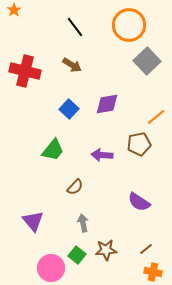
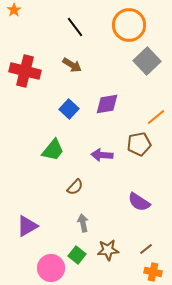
purple triangle: moved 6 px left, 5 px down; rotated 40 degrees clockwise
brown star: moved 2 px right
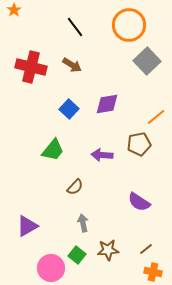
red cross: moved 6 px right, 4 px up
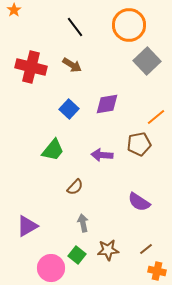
orange cross: moved 4 px right, 1 px up
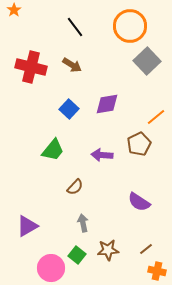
orange circle: moved 1 px right, 1 px down
brown pentagon: rotated 15 degrees counterclockwise
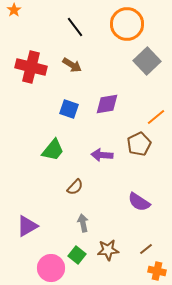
orange circle: moved 3 px left, 2 px up
blue square: rotated 24 degrees counterclockwise
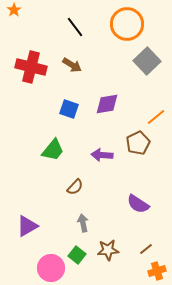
brown pentagon: moved 1 px left, 1 px up
purple semicircle: moved 1 px left, 2 px down
orange cross: rotated 30 degrees counterclockwise
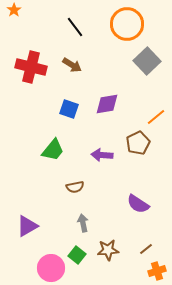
brown semicircle: rotated 36 degrees clockwise
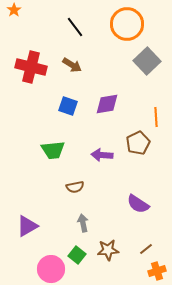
blue square: moved 1 px left, 3 px up
orange line: rotated 54 degrees counterclockwise
green trapezoid: rotated 45 degrees clockwise
pink circle: moved 1 px down
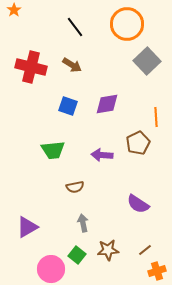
purple triangle: moved 1 px down
brown line: moved 1 px left, 1 px down
